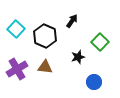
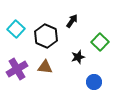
black hexagon: moved 1 px right
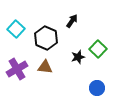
black hexagon: moved 2 px down
green square: moved 2 px left, 7 px down
blue circle: moved 3 px right, 6 px down
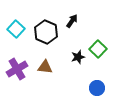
black hexagon: moved 6 px up
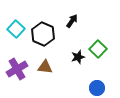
black hexagon: moved 3 px left, 2 px down
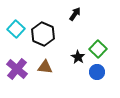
black arrow: moved 3 px right, 7 px up
black star: rotated 24 degrees counterclockwise
purple cross: rotated 20 degrees counterclockwise
blue circle: moved 16 px up
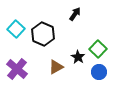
brown triangle: moved 11 px right; rotated 35 degrees counterclockwise
blue circle: moved 2 px right
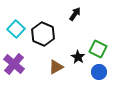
green square: rotated 18 degrees counterclockwise
purple cross: moved 3 px left, 5 px up
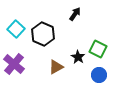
blue circle: moved 3 px down
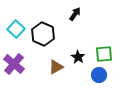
green square: moved 6 px right, 5 px down; rotated 30 degrees counterclockwise
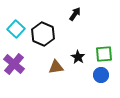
brown triangle: rotated 21 degrees clockwise
blue circle: moved 2 px right
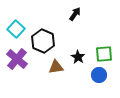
black hexagon: moved 7 px down
purple cross: moved 3 px right, 5 px up
blue circle: moved 2 px left
